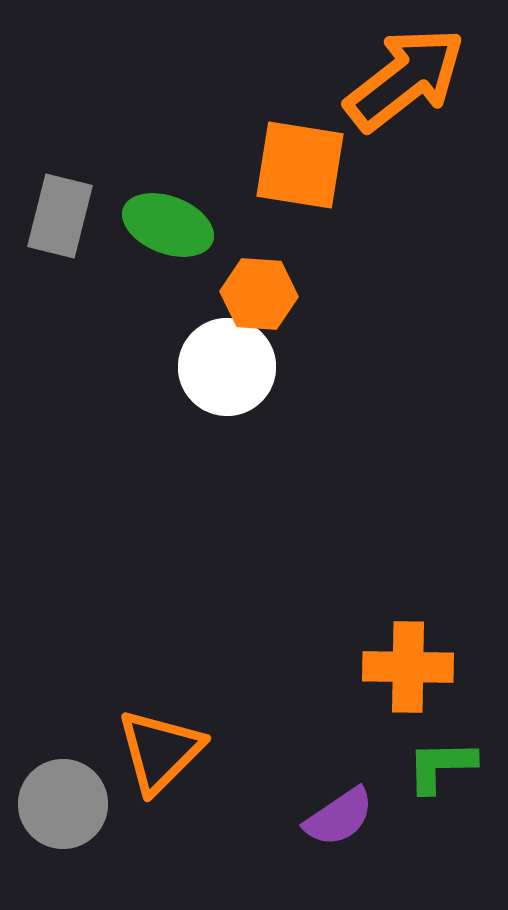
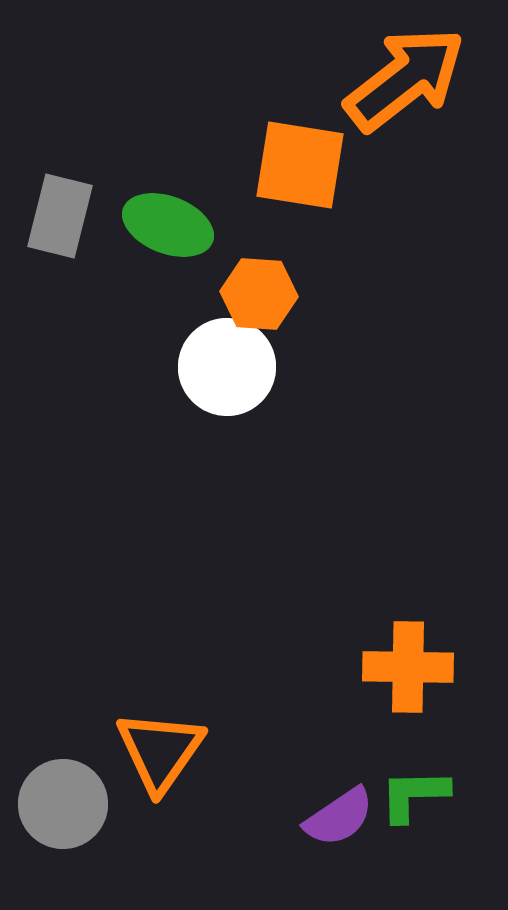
orange triangle: rotated 10 degrees counterclockwise
green L-shape: moved 27 px left, 29 px down
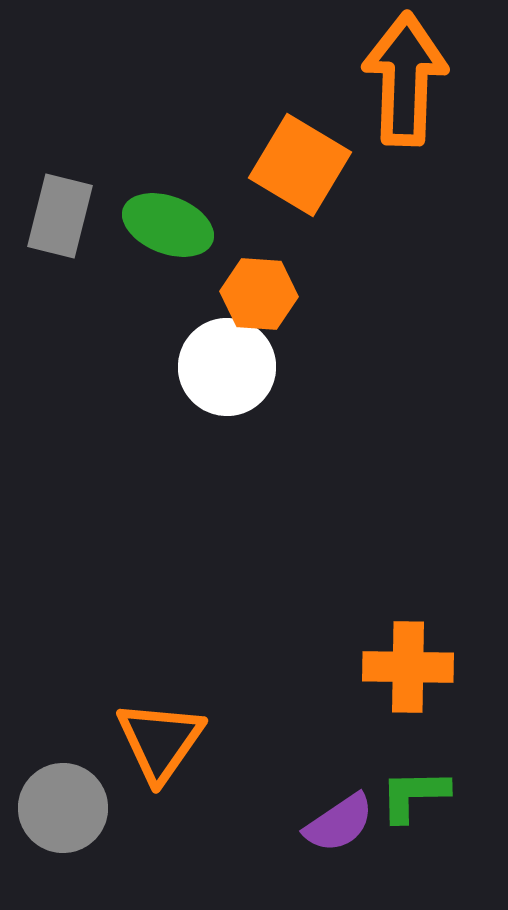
orange arrow: rotated 50 degrees counterclockwise
orange square: rotated 22 degrees clockwise
orange triangle: moved 10 px up
gray circle: moved 4 px down
purple semicircle: moved 6 px down
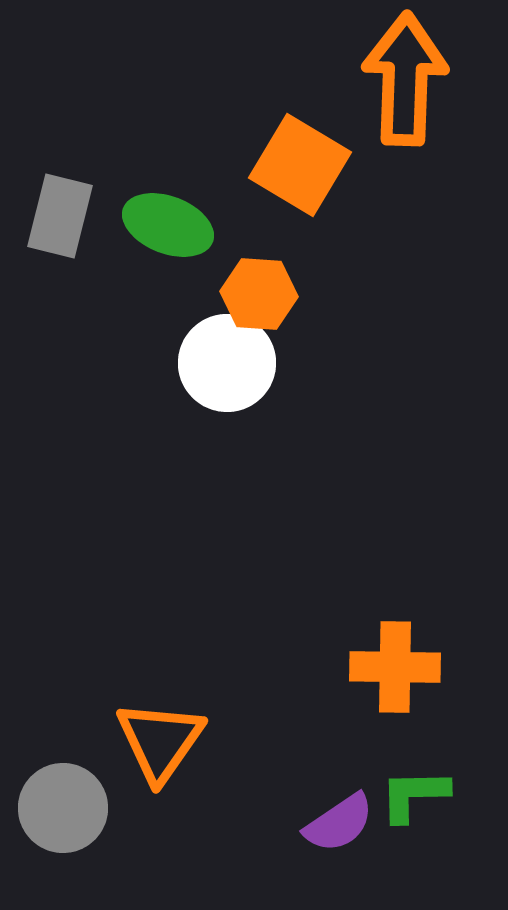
white circle: moved 4 px up
orange cross: moved 13 px left
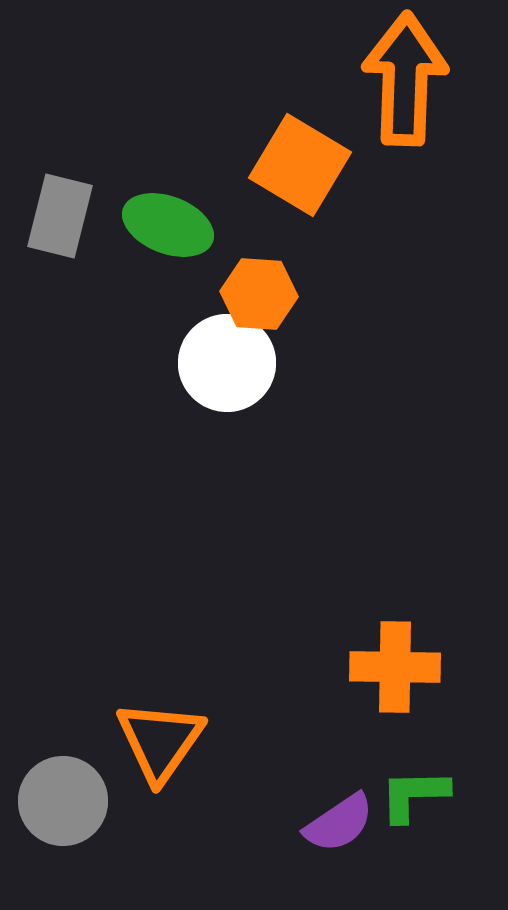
gray circle: moved 7 px up
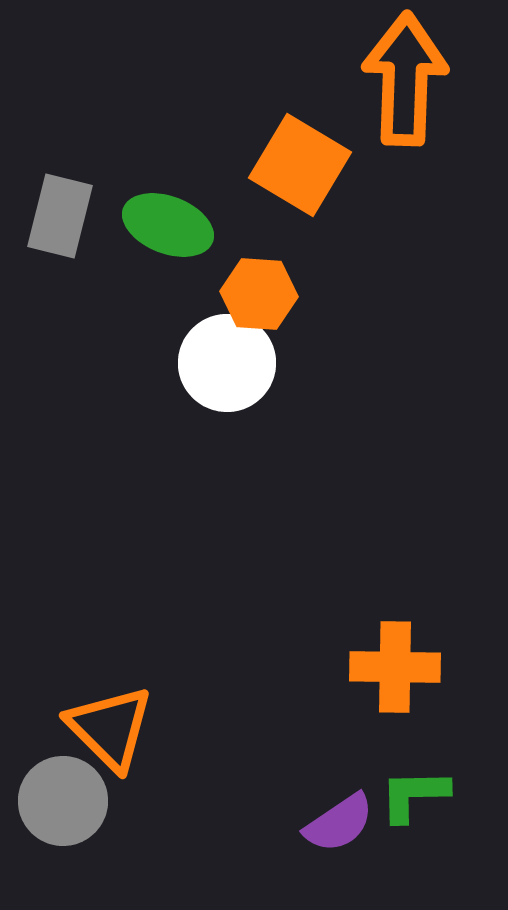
orange triangle: moved 50 px left, 13 px up; rotated 20 degrees counterclockwise
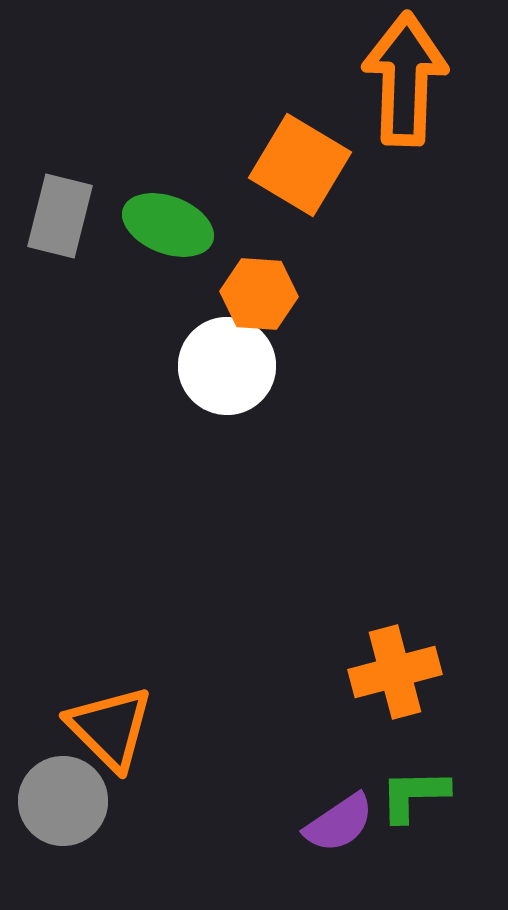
white circle: moved 3 px down
orange cross: moved 5 px down; rotated 16 degrees counterclockwise
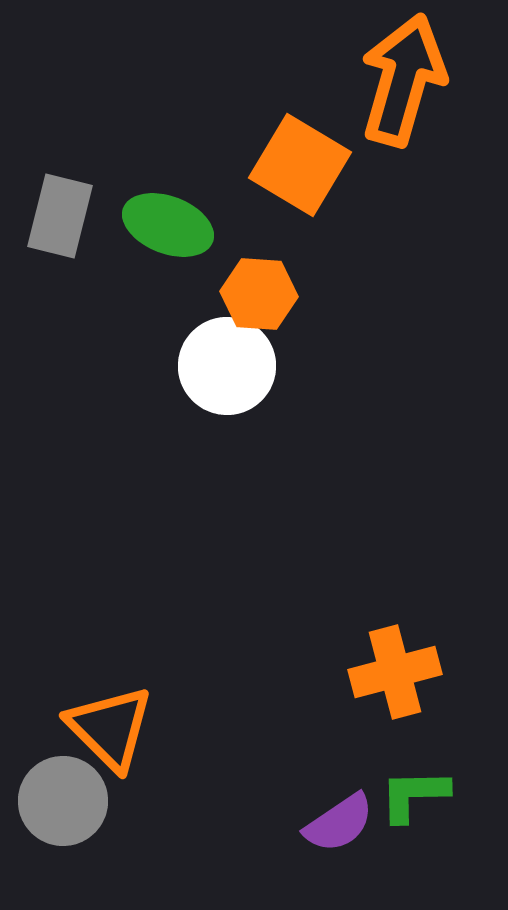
orange arrow: moved 2 px left, 1 px down; rotated 14 degrees clockwise
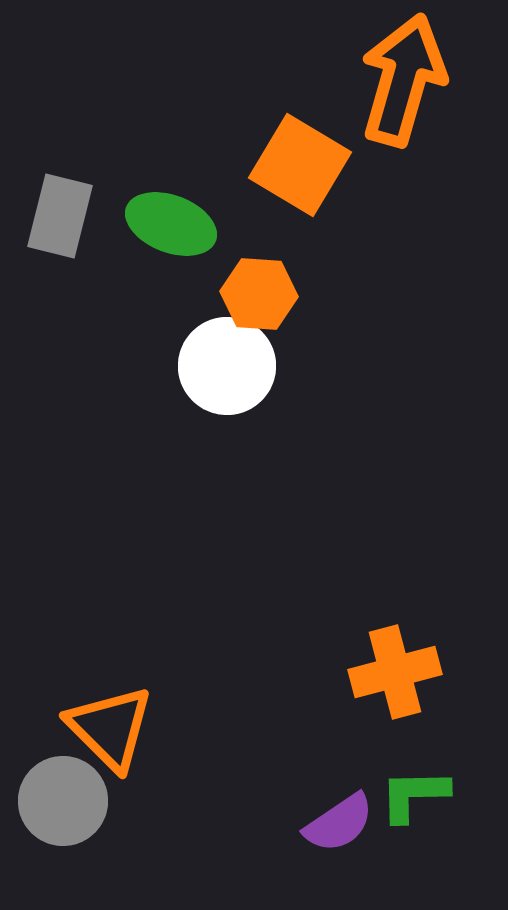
green ellipse: moved 3 px right, 1 px up
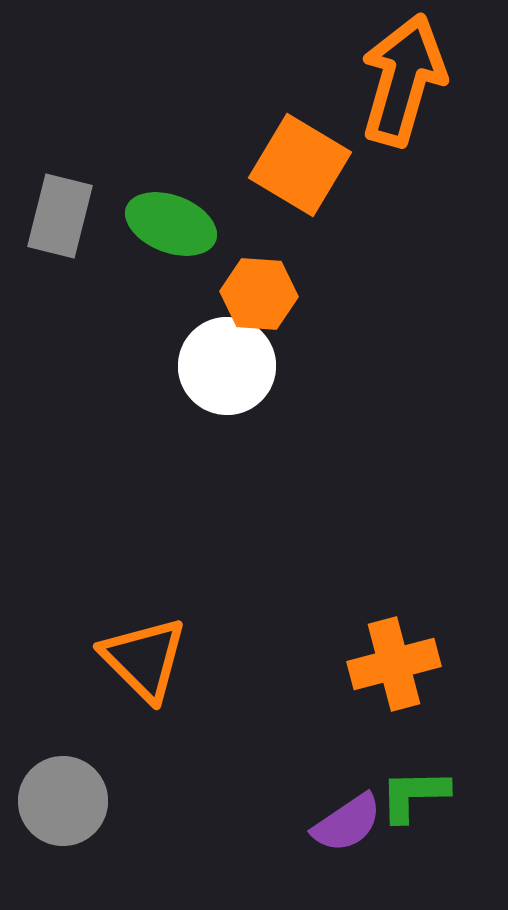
orange cross: moved 1 px left, 8 px up
orange triangle: moved 34 px right, 69 px up
purple semicircle: moved 8 px right
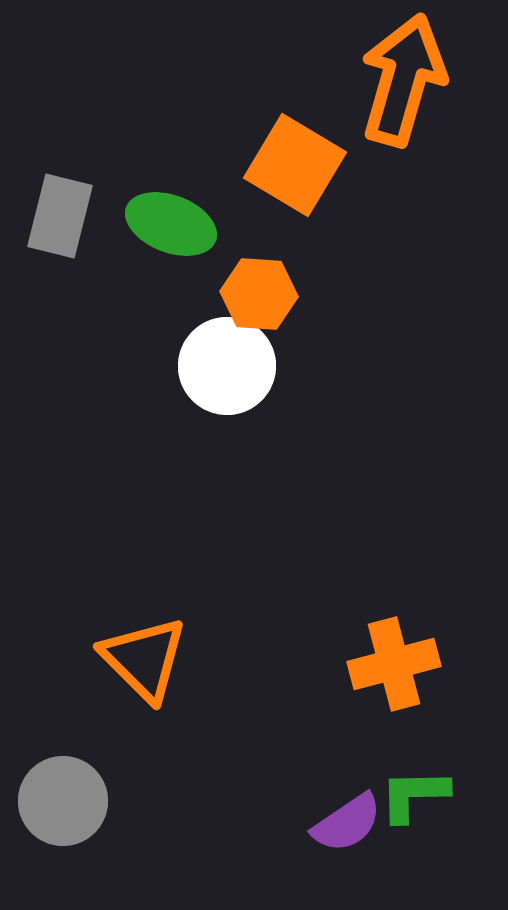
orange square: moved 5 px left
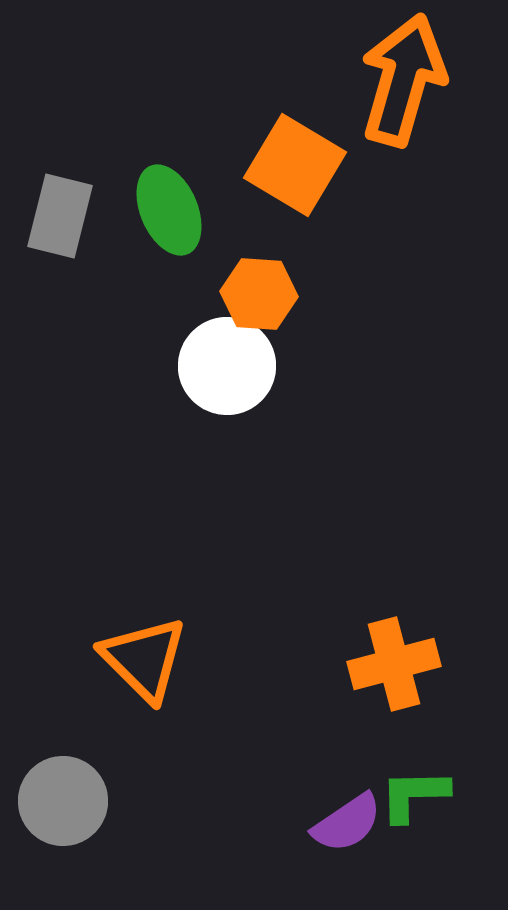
green ellipse: moved 2 px left, 14 px up; rotated 46 degrees clockwise
